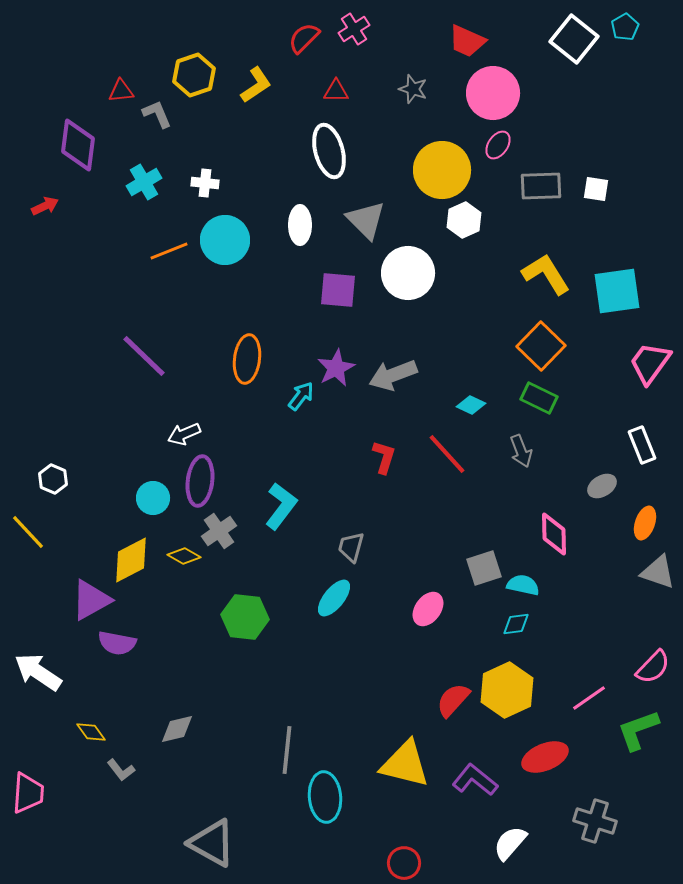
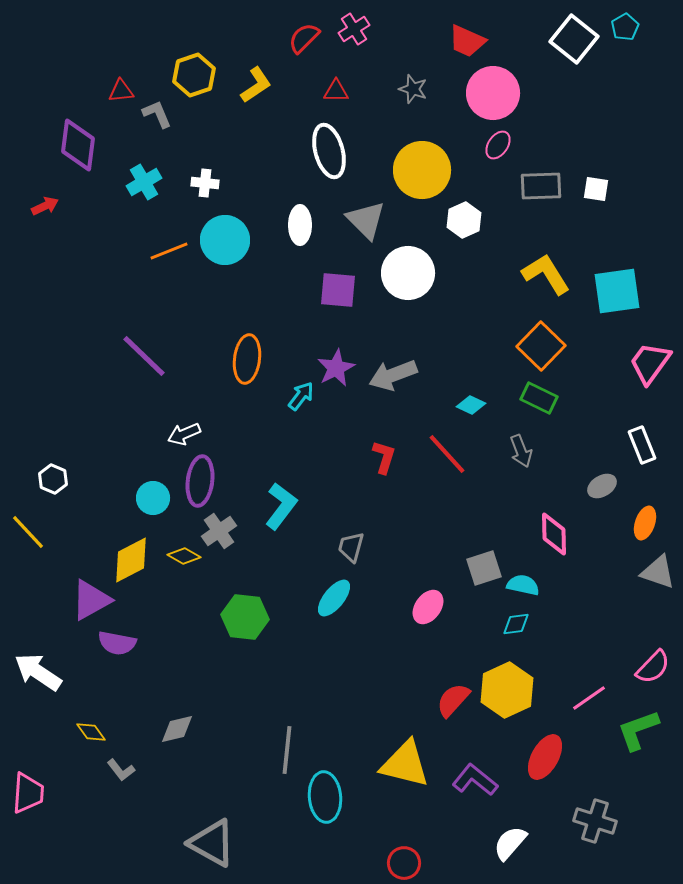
yellow circle at (442, 170): moved 20 px left
pink ellipse at (428, 609): moved 2 px up
red ellipse at (545, 757): rotated 39 degrees counterclockwise
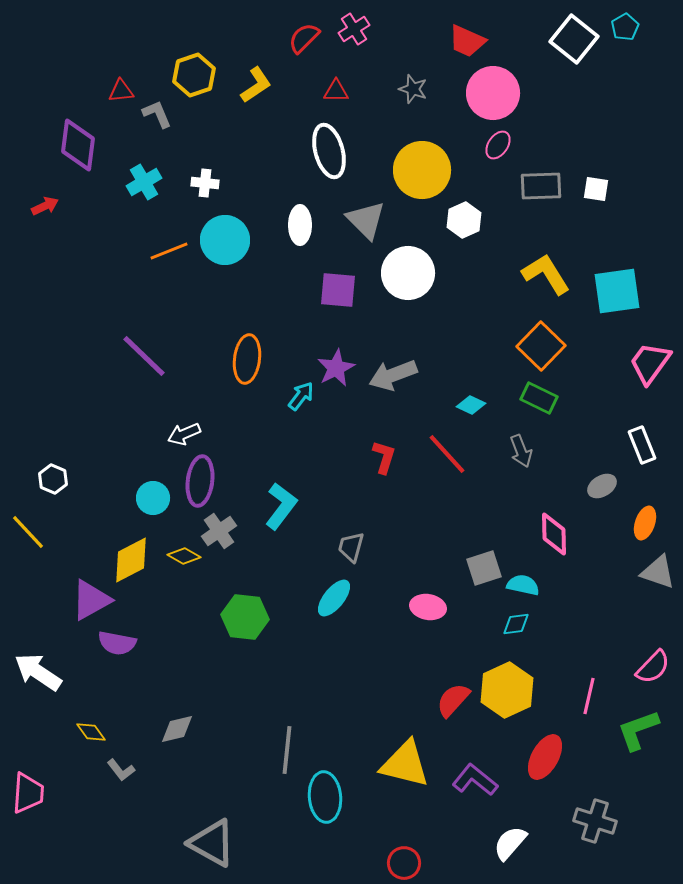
pink ellipse at (428, 607): rotated 64 degrees clockwise
pink line at (589, 698): moved 2 px up; rotated 42 degrees counterclockwise
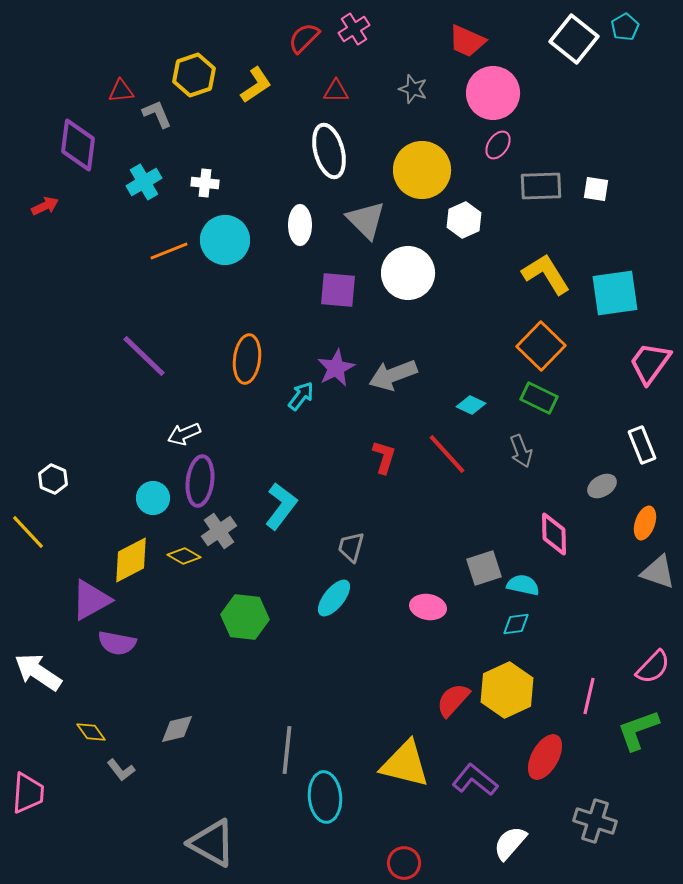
cyan square at (617, 291): moved 2 px left, 2 px down
